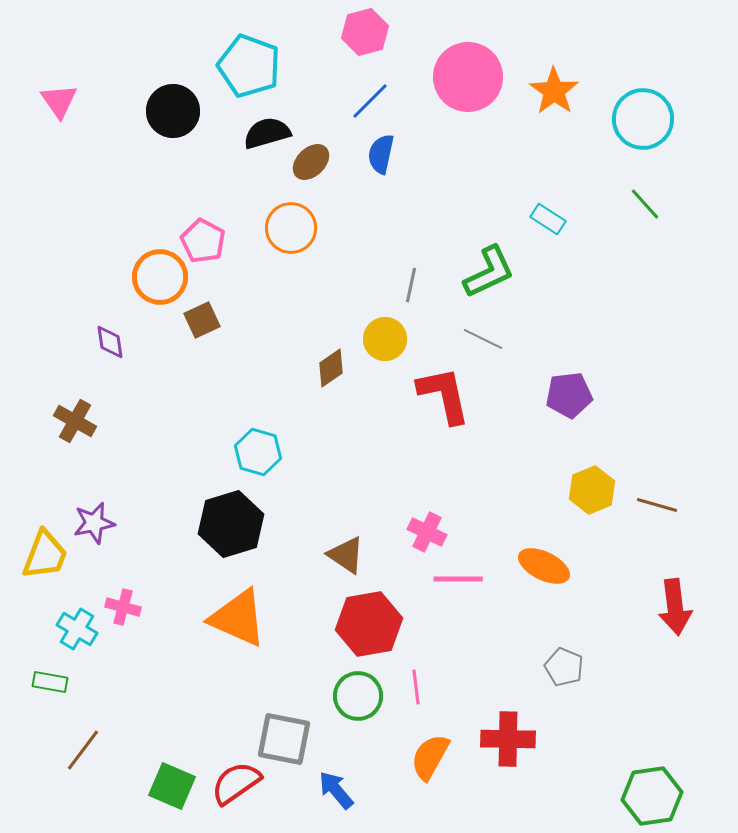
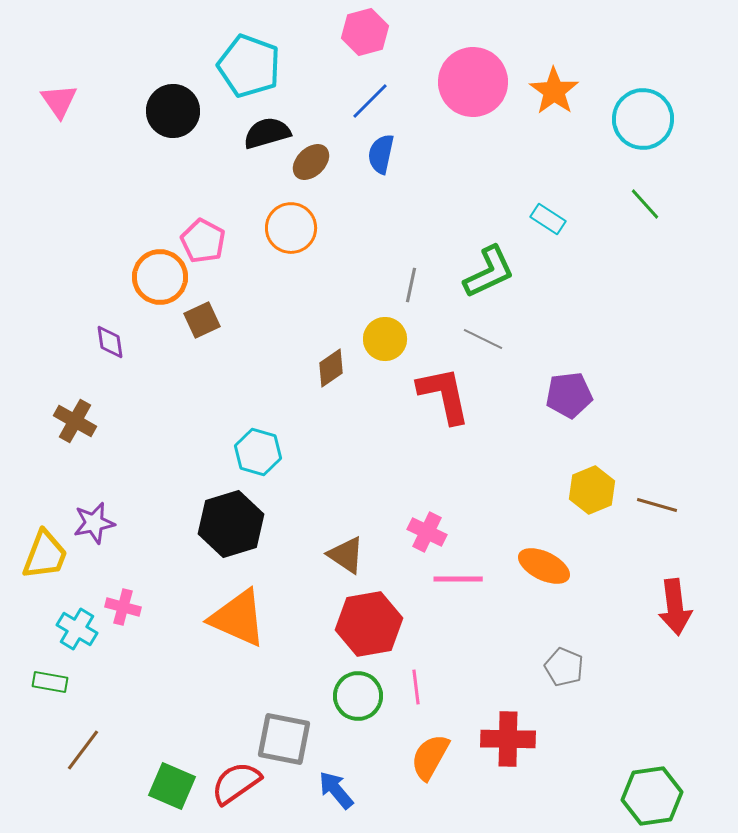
pink circle at (468, 77): moved 5 px right, 5 px down
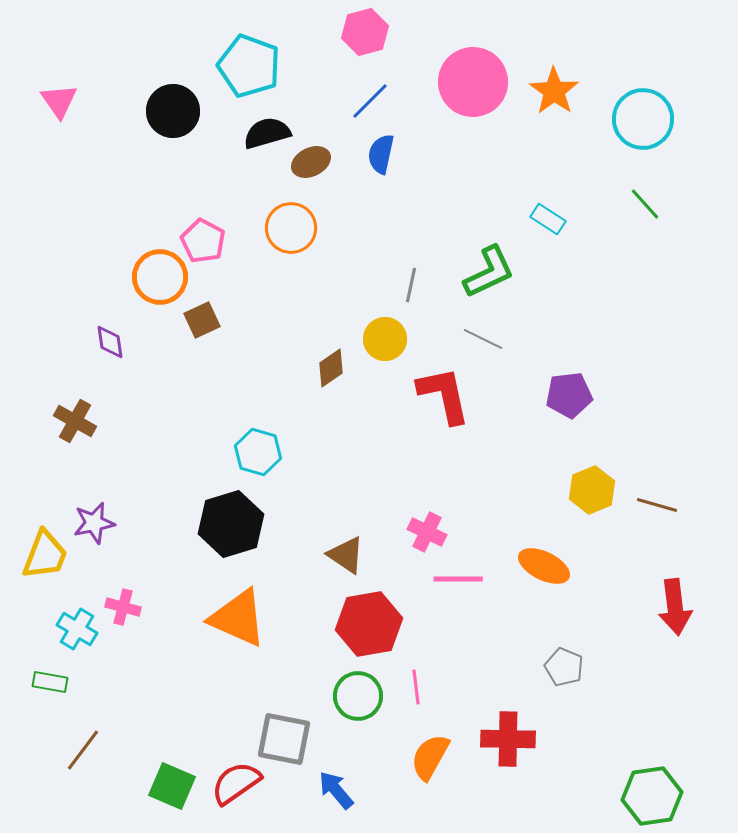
brown ellipse at (311, 162): rotated 18 degrees clockwise
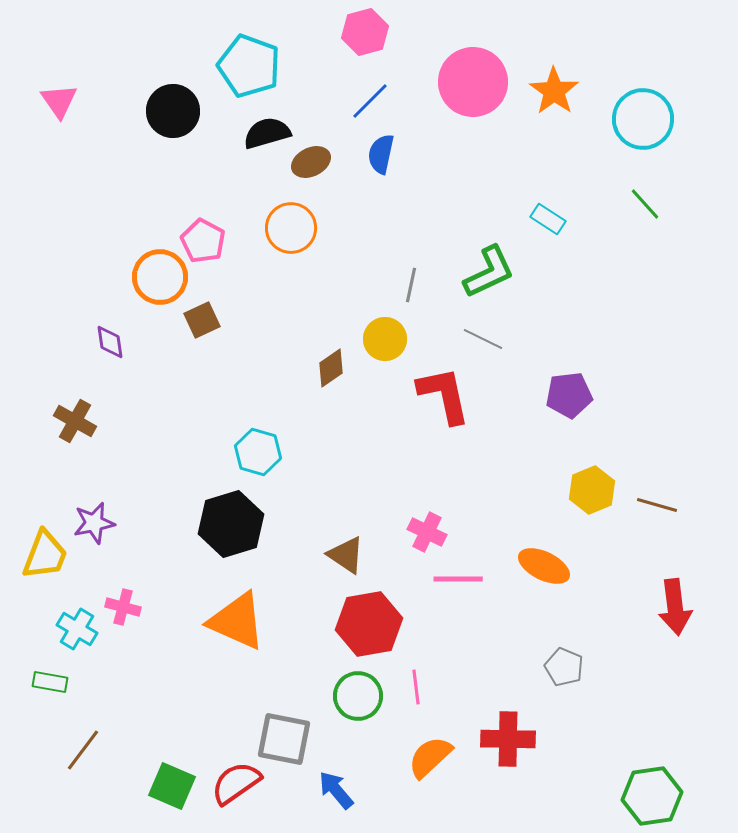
orange triangle at (238, 618): moved 1 px left, 3 px down
orange semicircle at (430, 757): rotated 18 degrees clockwise
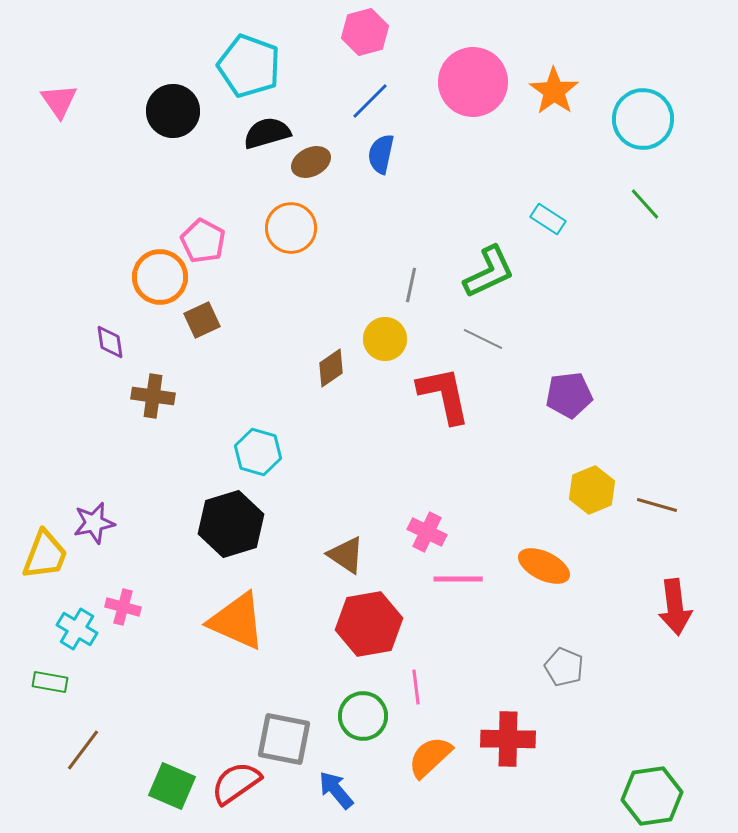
brown cross at (75, 421): moved 78 px right, 25 px up; rotated 21 degrees counterclockwise
green circle at (358, 696): moved 5 px right, 20 px down
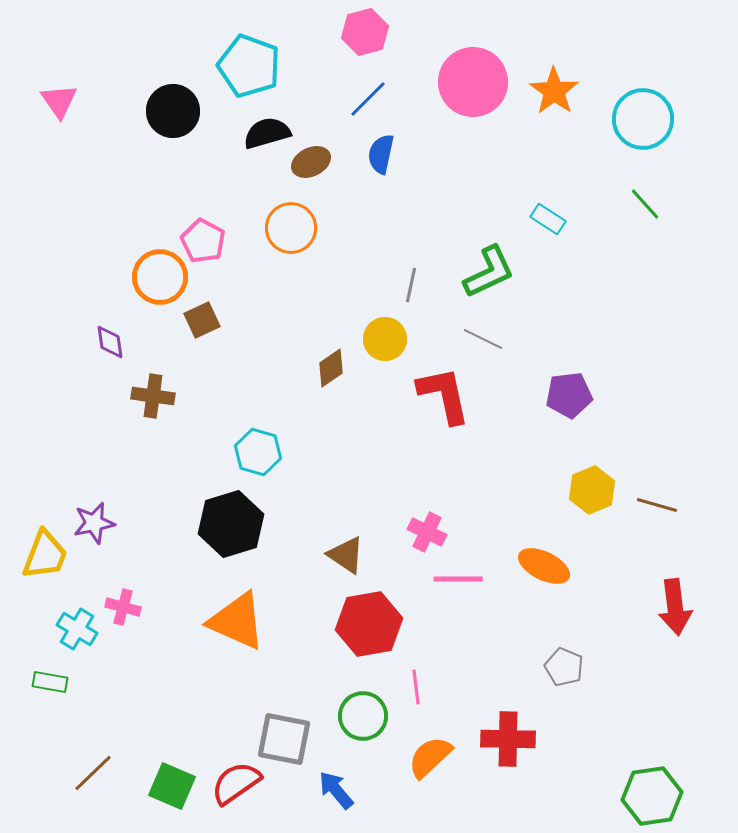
blue line at (370, 101): moved 2 px left, 2 px up
brown line at (83, 750): moved 10 px right, 23 px down; rotated 9 degrees clockwise
